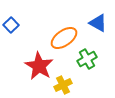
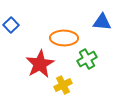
blue triangle: moved 4 px right, 1 px up; rotated 24 degrees counterclockwise
orange ellipse: rotated 36 degrees clockwise
red star: moved 1 px right, 2 px up; rotated 12 degrees clockwise
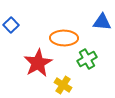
red star: moved 2 px left, 1 px up
yellow cross: rotated 30 degrees counterclockwise
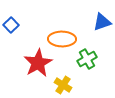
blue triangle: rotated 24 degrees counterclockwise
orange ellipse: moved 2 px left, 1 px down
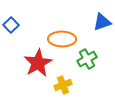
yellow cross: rotated 36 degrees clockwise
